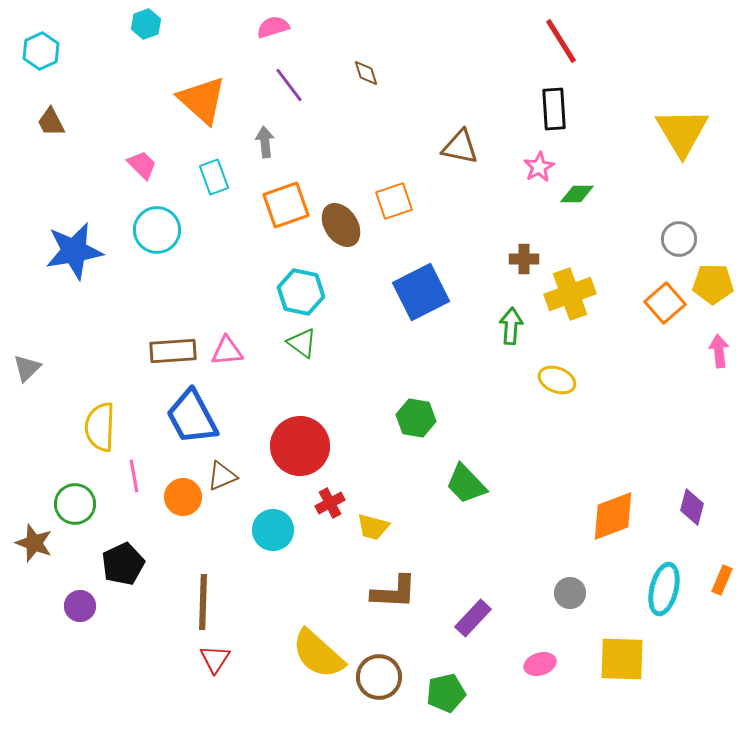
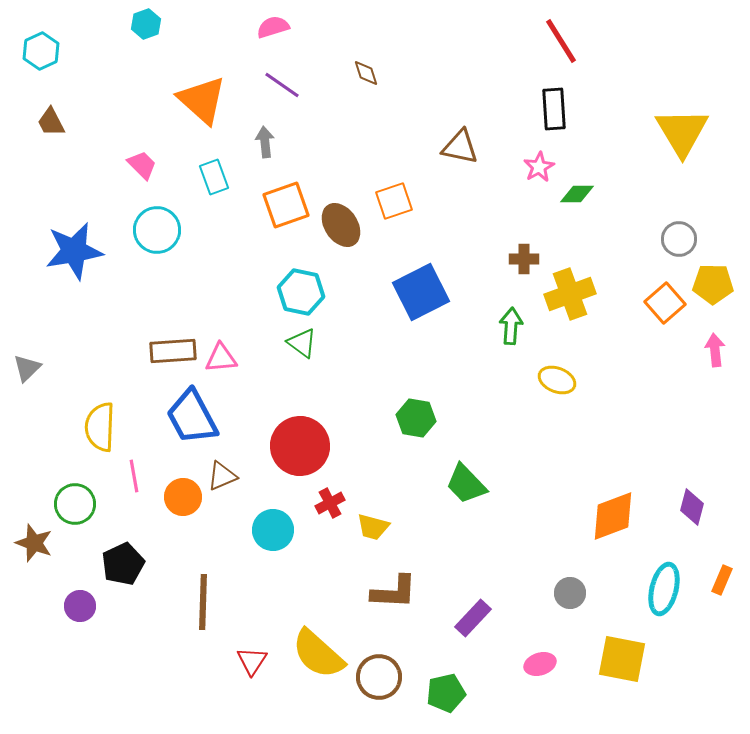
purple line at (289, 85): moved 7 px left; rotated 18 degrees counterclockwise
pink triangle at (227, 351): moved 6 px left, 7 px down
pink arrow at (719, 351): moved 4 px left, 1 px up
red triangle at (215, 659): moved 37 px right, 2 px down
yellow square at (622, 659): rotated 9 degrees clockwise
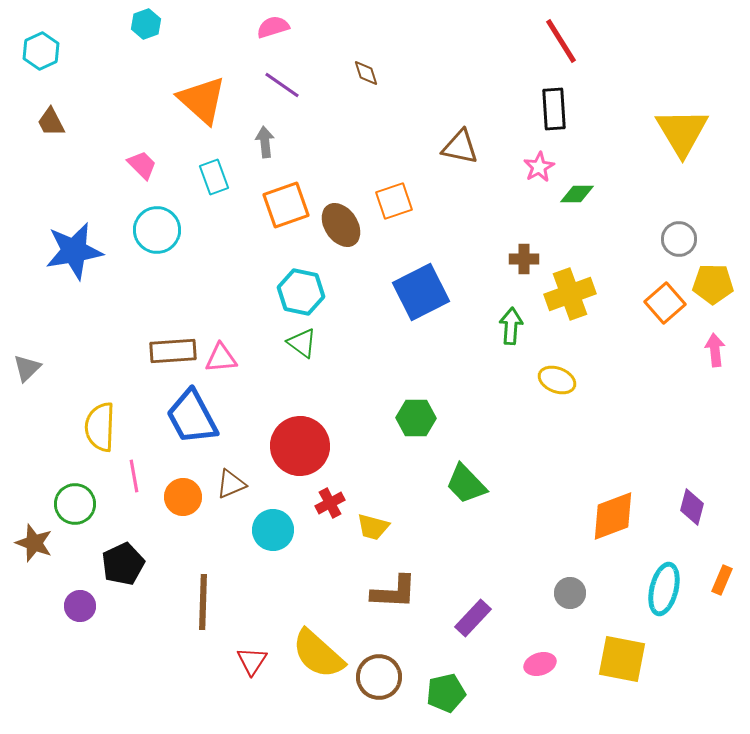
green hexagon at (416, 418): rotated 9 degrees counterclockwise
brown triangle at (222, 476): moved 9 px right, 8 px down
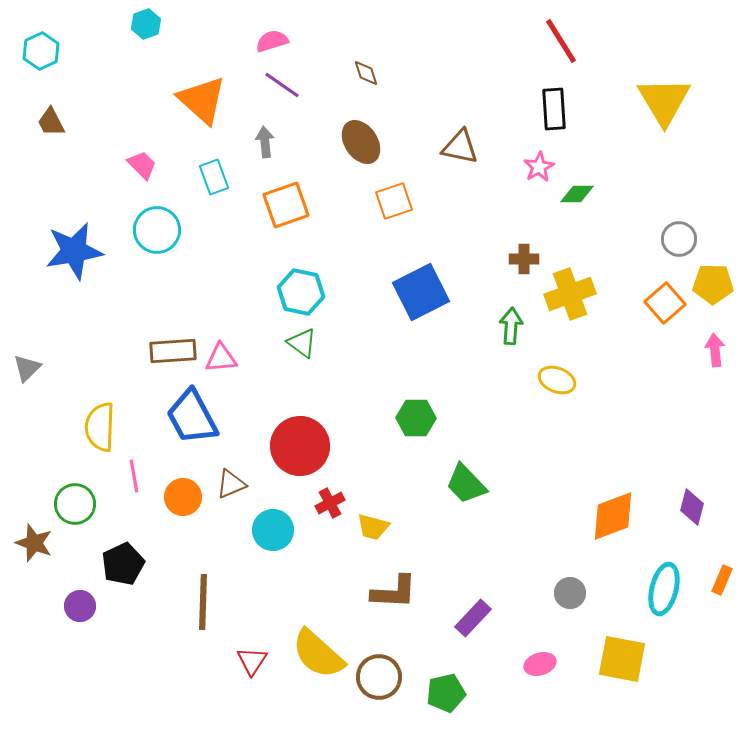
pink semicircle at (273, 27): moved 1 px left, 14 px down
yellow triangle at (682, 132): moved 18 px left, 31 px up
brown ellipse at (341, 225): moved 20 px right, 83 px up
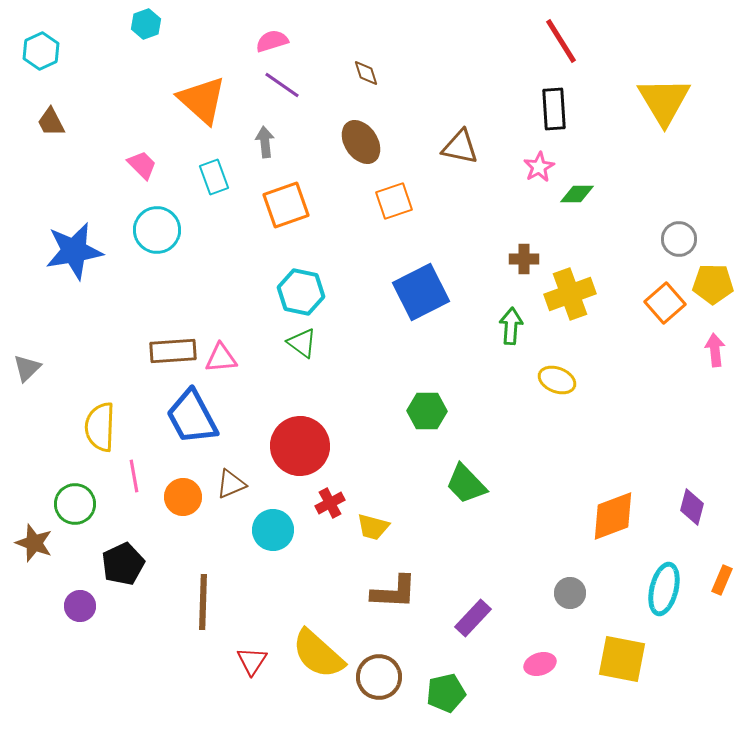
green hexagon at (416, 418): moved 11 px right, 7 px up
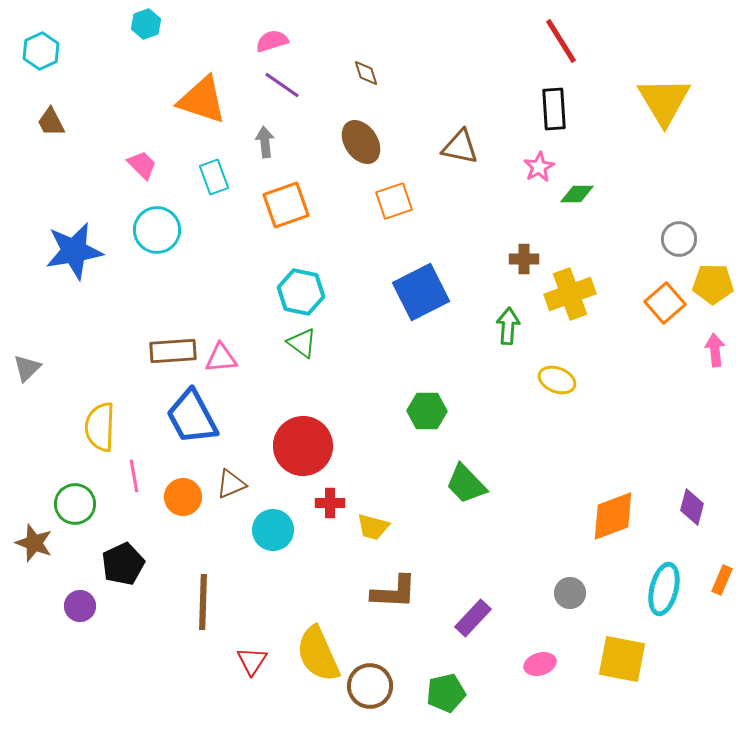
orange triangle at (202, 100): rotated 24 degrees counterclockwise
green arrow at (511, 326): moved 3 px left
red circle at (300, 446): moved 3 px right
red cross at (330, 503): rotated 28 degrees clockwise
yellow semicircle at (318, 654): rotated 24 degrees clockwise
brown circle at (379, 677): moved 9 px left, 9 px down
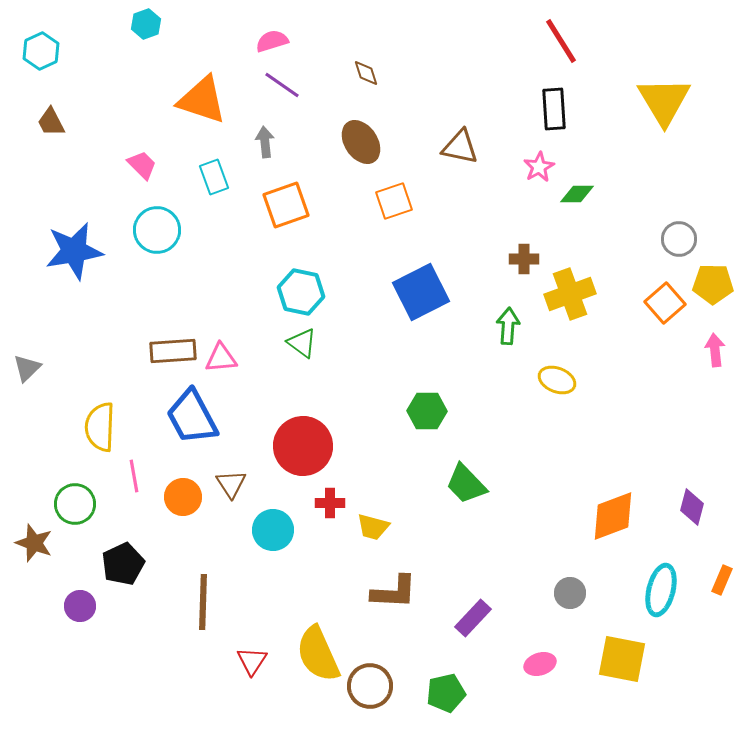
brown triangle at (231, 484): rotated 40 degrees counterclockwise
cyan ellipse at (664, 589): moved 3 px left, 1 px down
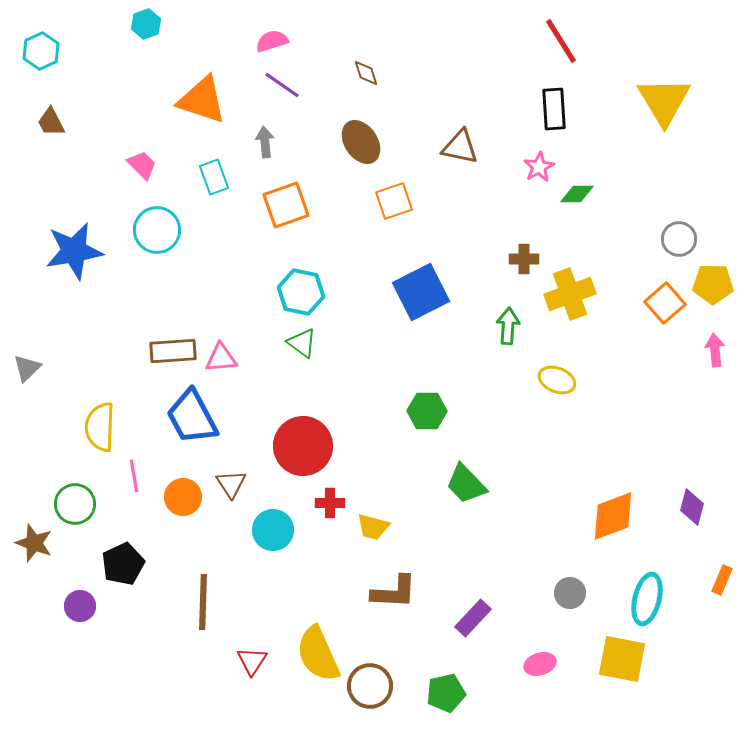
cyan ellipse at (661, 590): moved 14 px left, 9 px down
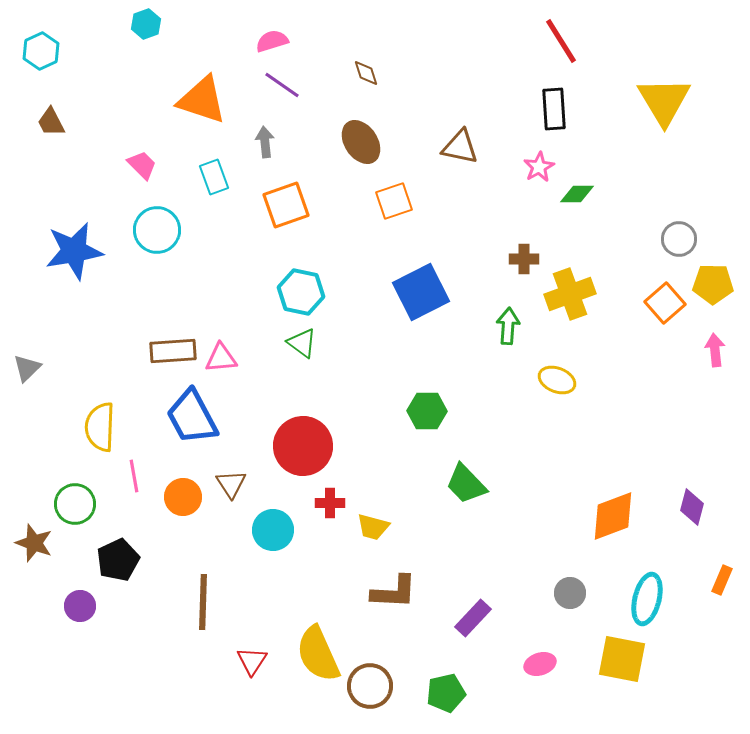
black pentagon at (123, 564): moved 5 px left, 4 px up
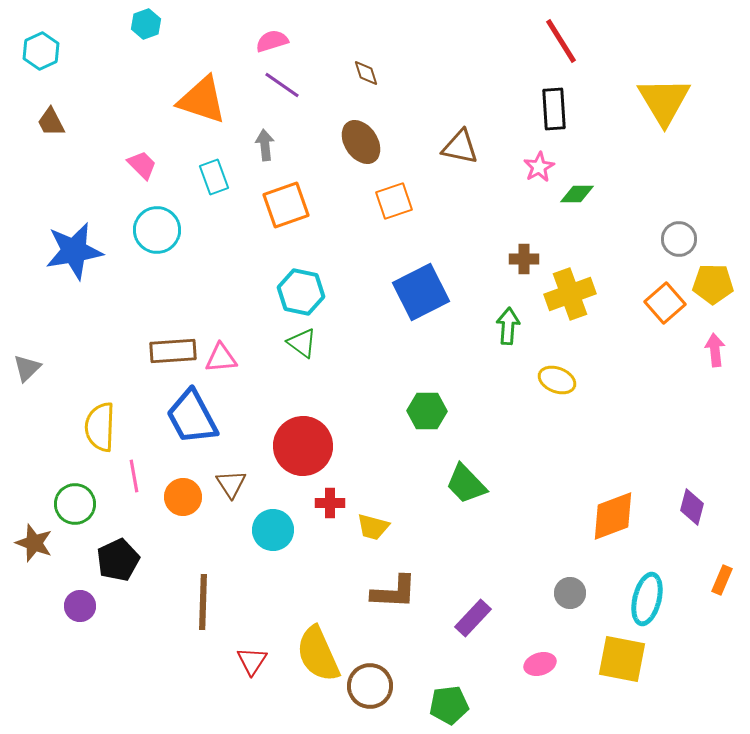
gray arrow at (265, 142): moved 3 px down
green pentagon at (446, 693): moved 3 px right, 12 px down; rotated 6 degrees clockwise
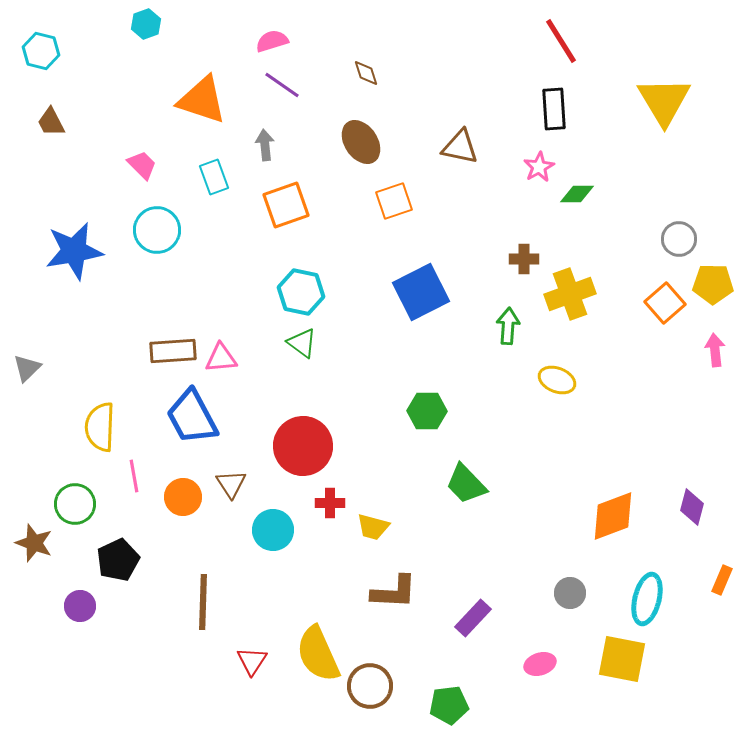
cyan hexagon at (41, 51): rotated 21 degrees counterclockwise
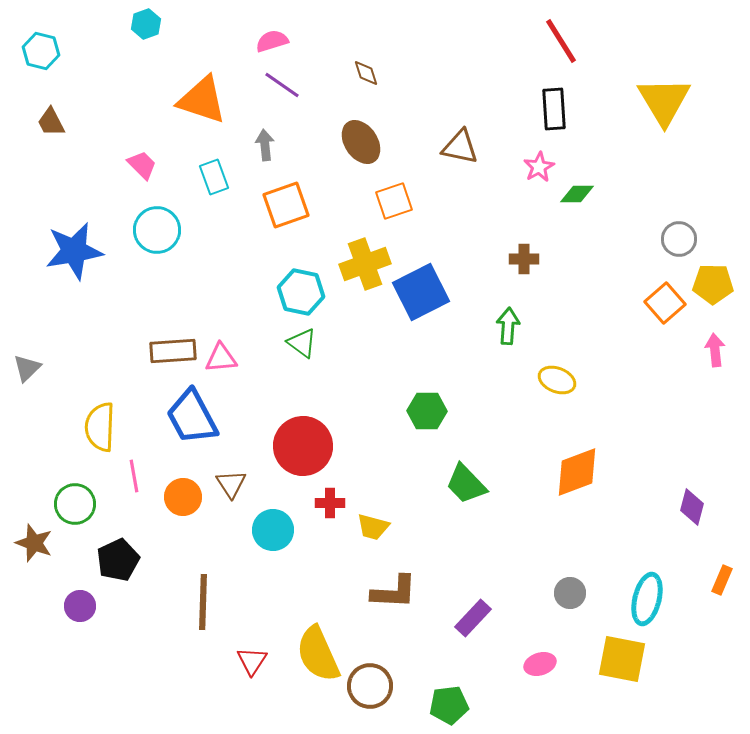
yellow cross at (570, 294): moved 205 px left, 30 px up
orange diamond at (613, 516): moved 36 px left, 44 px up
